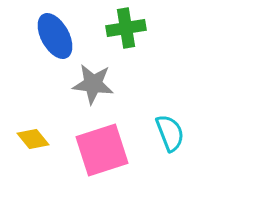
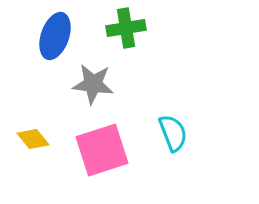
blue ellipse: rotated 48 degrees clockwise
cyan semicircle: moved 3 px right
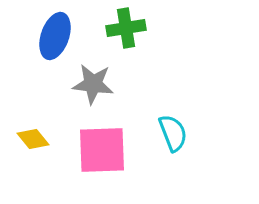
pink square: rotated 16 degrees clockwise
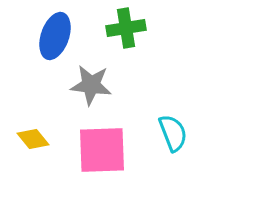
gray star: moved 2 px left, 1 px down
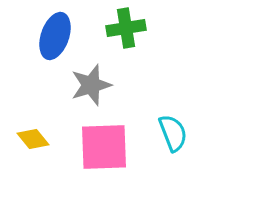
gray star: rotated 24 degrees counterclockwise
pink square: moved 2 px right, 3 px up
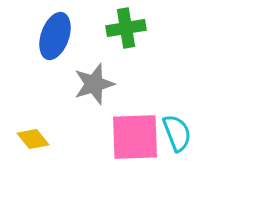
gray star: moved 3 px right, 1 px up
cyan semicircle: moved 4 px right
pink square: moved 31 px right, 10 px up
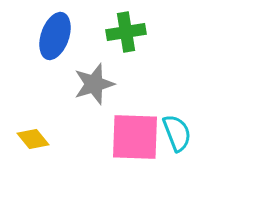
green cross: moved 4 px down
pink square: rotated 4 degrees clockwise
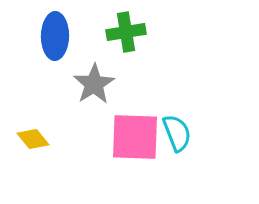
blue ellipse: rotated 18 degrees counterclockwise
gray star: rotated 15 degrees counterclockwise
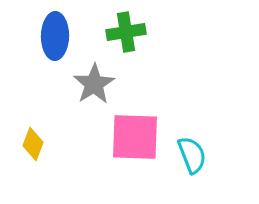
cyan semicircle: moved 15 px right, 22 px down
yellow diamond: moved 5 px down; rotated 60 degrees clockwise
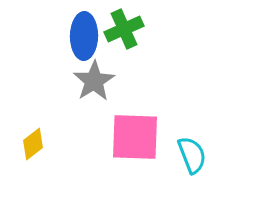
green cross: moved 2 px left, 3 px up; rotated 15 degrees counterclockwise
blue ellipse: moved 29 px right
gray star: moved 3 px up
yellow diamond: rotated 32 degrees clockwise
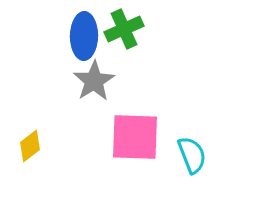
yellow diamond: moved 3 px left, 2 px down
